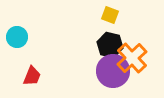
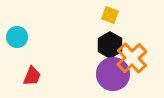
black hexagon: rotated 15 degrees clockwise
purple circle: moved 3 px down
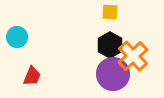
yellow square: moved 3 px up; rotated 18 degrees counterclockwise
orange cross: moved 1 px right, 2 px up
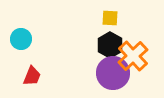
yellow square: moved 6 px down
cyan circle: moved 4 px right, 2 px down
purple circle: moved 1 px up
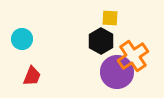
cyan circle: moved 1 px right
black hexagon: moved 9 px left, 4 px up
orange cross: rotated 8 degrees clockwise
purple circle: moved 4 px right, 1 px up
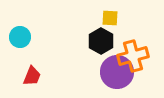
cyan circle: moved 2 px left, 2 px up
orange cross: rotated 20 degrees clockwise
